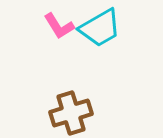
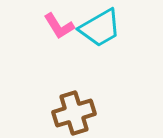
brown cross: moved 3 px right
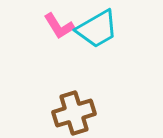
cyan trapezoid: moved 3 px left, 1 px down
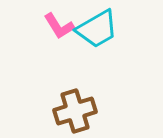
brown cross: moved 1 px right, 2 px up
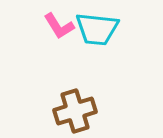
cyan trapezoid: rotated 36 degrees clockwise
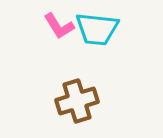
brown cross: moved 2 px right, 10 px up
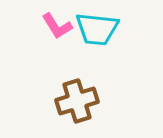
pink L-shape: moved 2 px left
